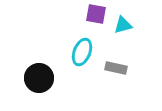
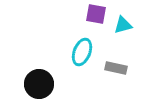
black circle: moved 6 px down
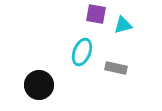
black circle: moved 1 px down
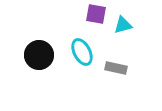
cyan ellipse: rotated 48 degrees counterclockwise
black circle: moved 30 px up
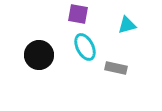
purple square: moved 18 px left
cyan triangle: moved 4 px right
cyan ellipse: moved 3 px right, 5 px up
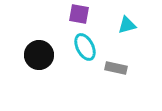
purple square: moved 1 px right
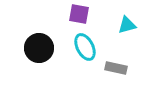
black circle: moved 7 px up
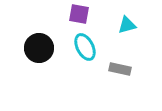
gray rectangle: moved 4 px right, 1 px down
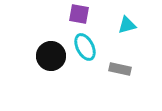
black circle: moved 12 px right, 8 px down
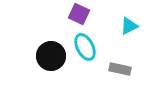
purple square: rotated 15 degrees clockwise
cyan triangle: moved 2 px right, 1 px down; rotated 12 degrees counterclockwise
